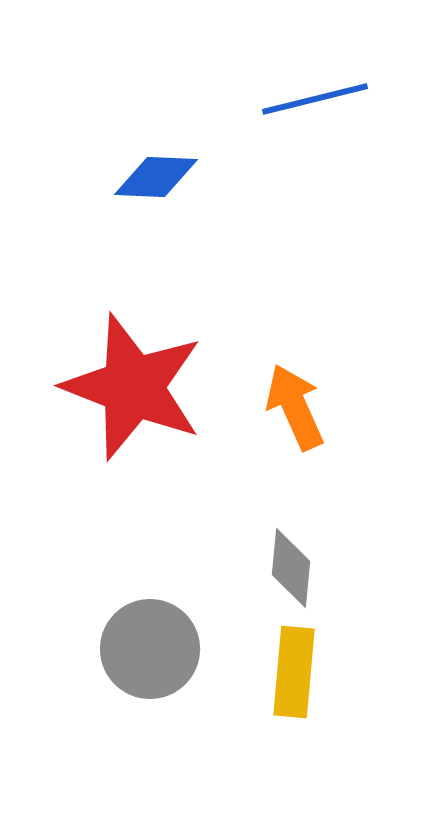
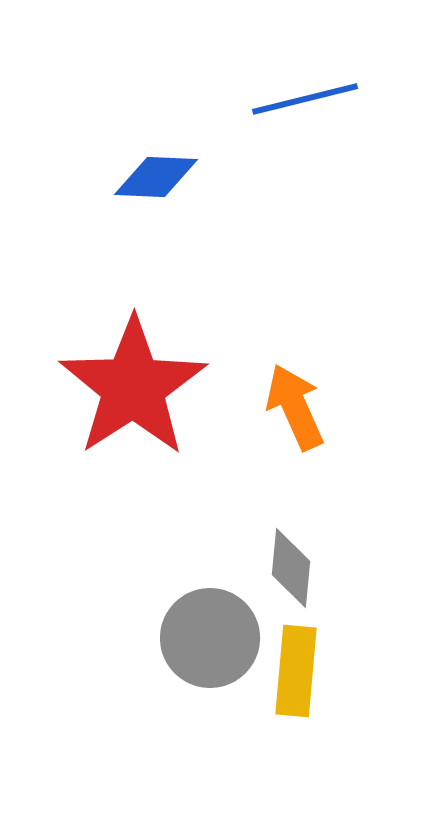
blue line: moved 10 px left
red star: rotated 18 degrees clockwise
gray circle: moved 60 px right, 11 px up
yellow rectangle: moved 2 px right, 1 px up
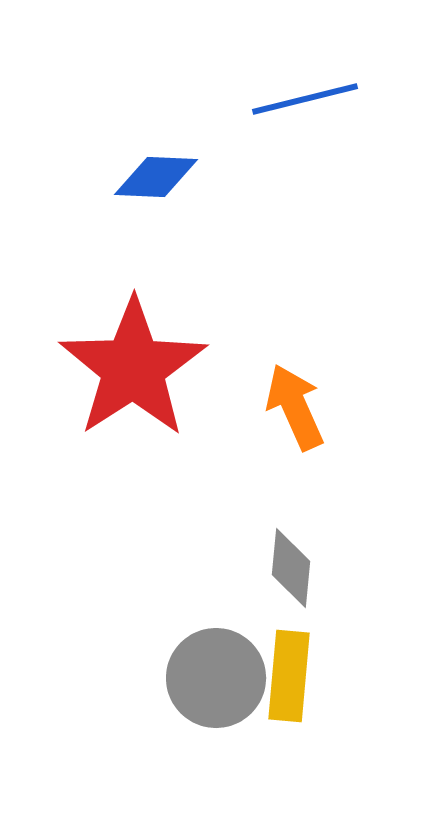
red star: moved 19 px up
gray circle: moved 6 px right, 40 px down
yellow rectangle: moved 7 px left, 5 px down
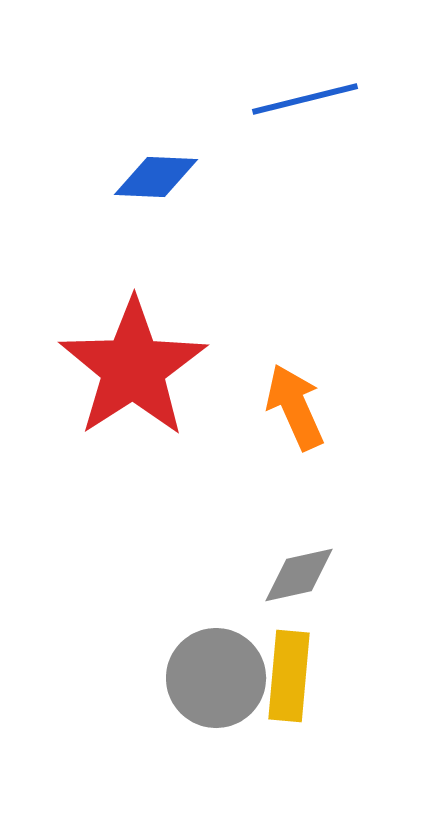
gray diamond: moved 8 px right, 7 px down; rotated 72 degrees clockwise
